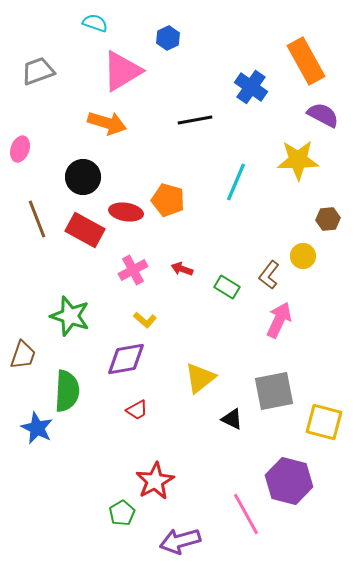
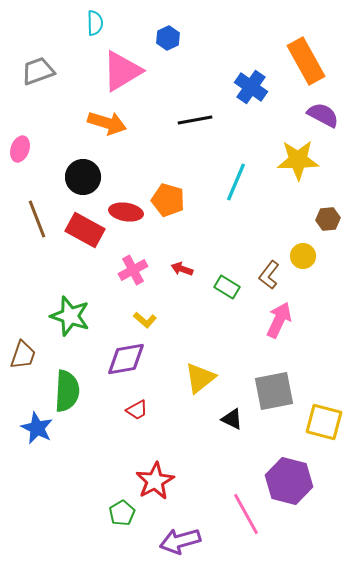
cyan semicircle: rotated 70 degrees clockwise
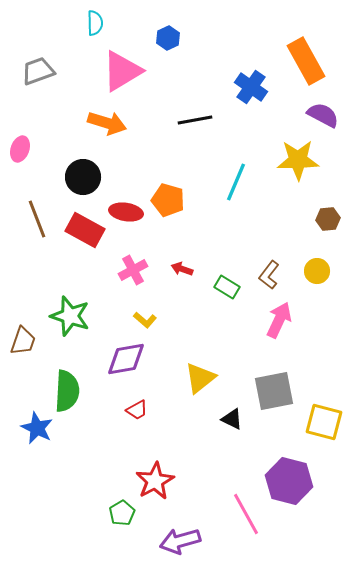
yellow circle: moved 14 px right, 15 px down
brown trapezoid: moved 14 px up
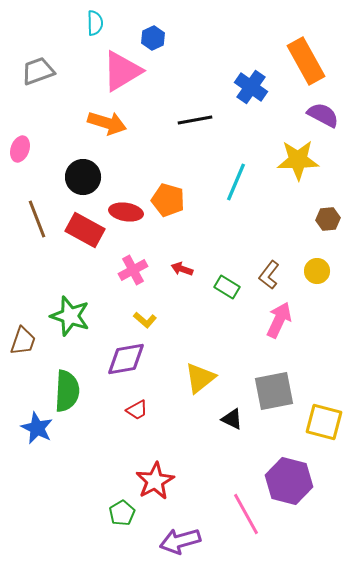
blue hexagon: moved 15 px left
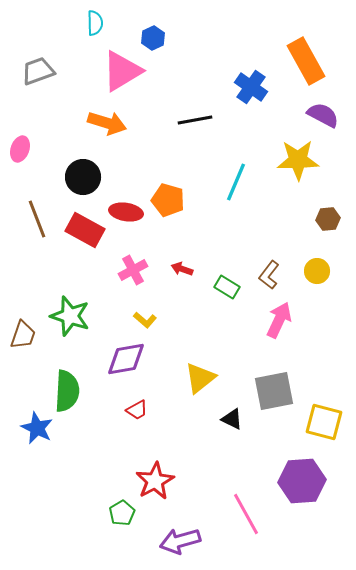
brown trapezoid: moved 6 px up
purple hexagon: moved 13 px right; rotated 18 degrees counterclockwise
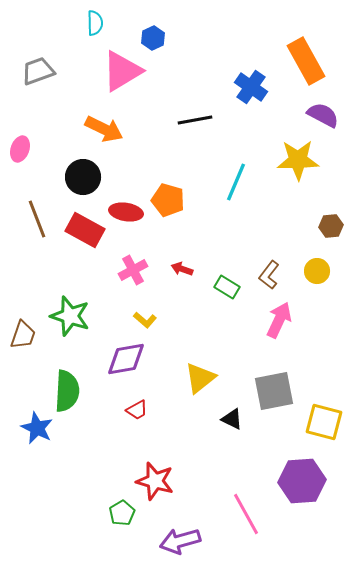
orange arrow: moved 3 px left, 6 px down; rotated 9 degrees clockwise
brown hexagon: moved 3 px right, 7 px down
red star: rotated 27 degrees counterclockwise
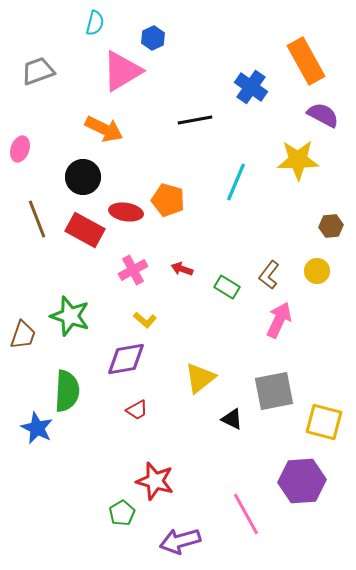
cyan semicircle: rotated 15 degrees clockwise
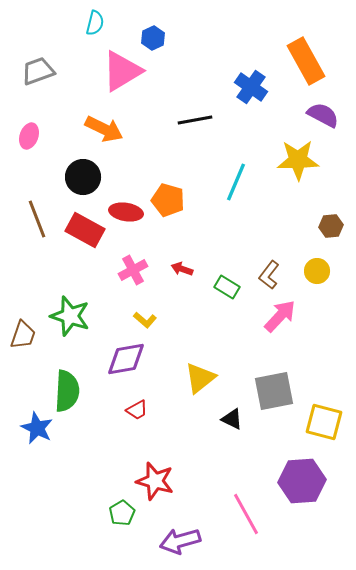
pink ellipse: moved 9 px right, 13 px up
pink arrow: moved 1 px right, 4 px up; rotated 18 degrees clockwise
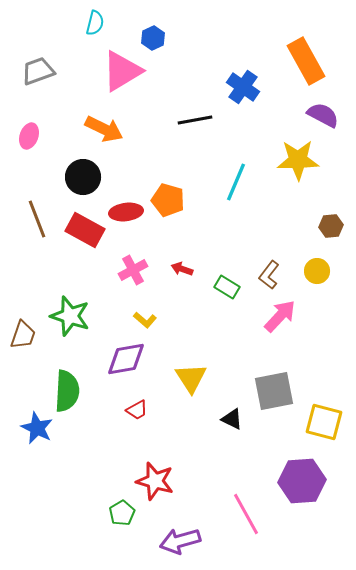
blue cross: moved 8 px left
red ellipse: rotated 16 degrees counterclockwise
yellow triangle: moved 9 px left; rotated 24 degrees counterclockwise
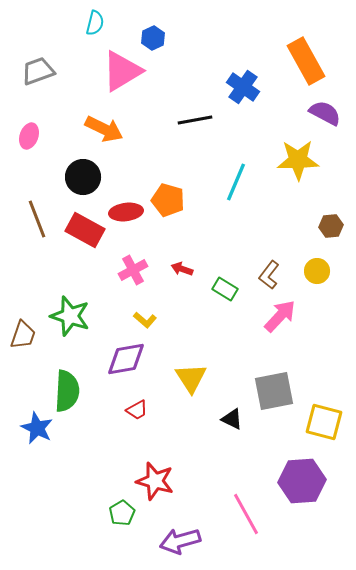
purple semicircle: moved 2 px right, 2 px up
green rectangle: moved 2 px left, 2 px down
